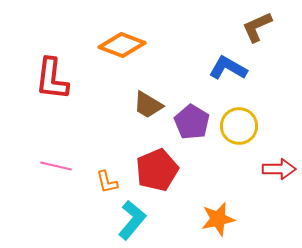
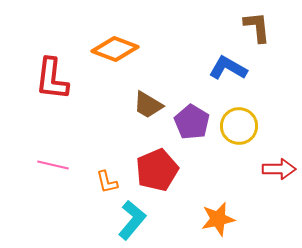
brown L-shape: rotated 108 degrees clockwise
orange diamond: moved 7 px left, 4 px down
pink line: moved 3 px left, 1 px up
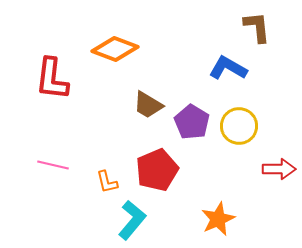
orange star: rotated 12 degrees counterclockwise
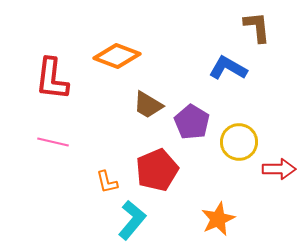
orange diamond: moved 2 px right, 7 px down
yellow circle: moved 16 px down
pink line: moved 23 px up
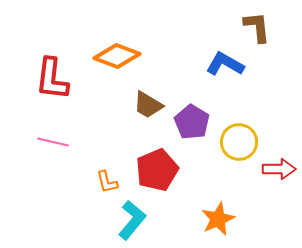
blue L-shape: moved 3 px left, 4 px up
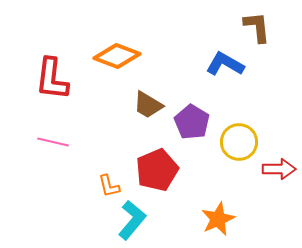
orange L-shape: moved 2 px right, 4 px down
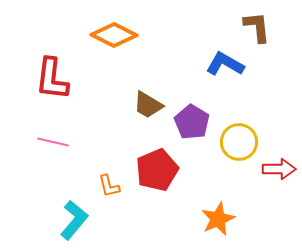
orange diamond: moved 3 px left, 21 px up; rotated 6 degrees clockwise
cyan L-shape: moved 58 px left
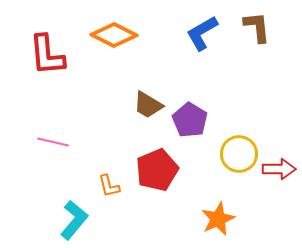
blue L-shape: moved 23 px left, 31 px up; rotated 60 degrees counterclockwise
red L-shape: moved 5 px left, 24 px up; rotated 12 degrees counterclockwise
purple pentagon: moved 2 px left, 2 px up
yellow circle: moved 12 px down
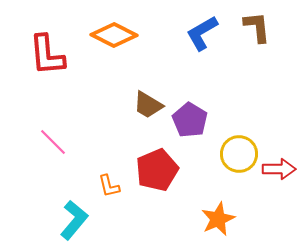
pink line: rotated 32 degrees clockwise
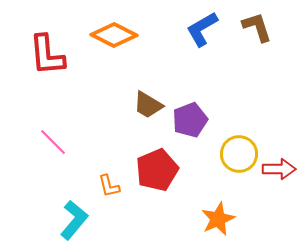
brown L-shape: rotated 12 degrees counterclockwise
blue L-shape: moved 4 px up
purple pentagon: rotated 20 degrees clockwise
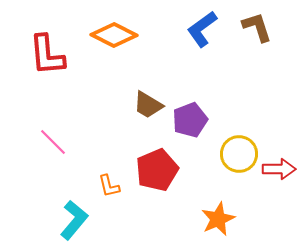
blue L-shape: rotated 6 degrees counterclockwise
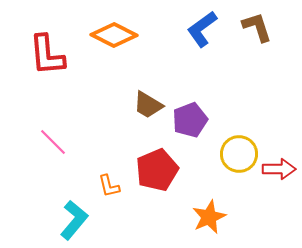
orange star: moved 9 px left, 2 px up
